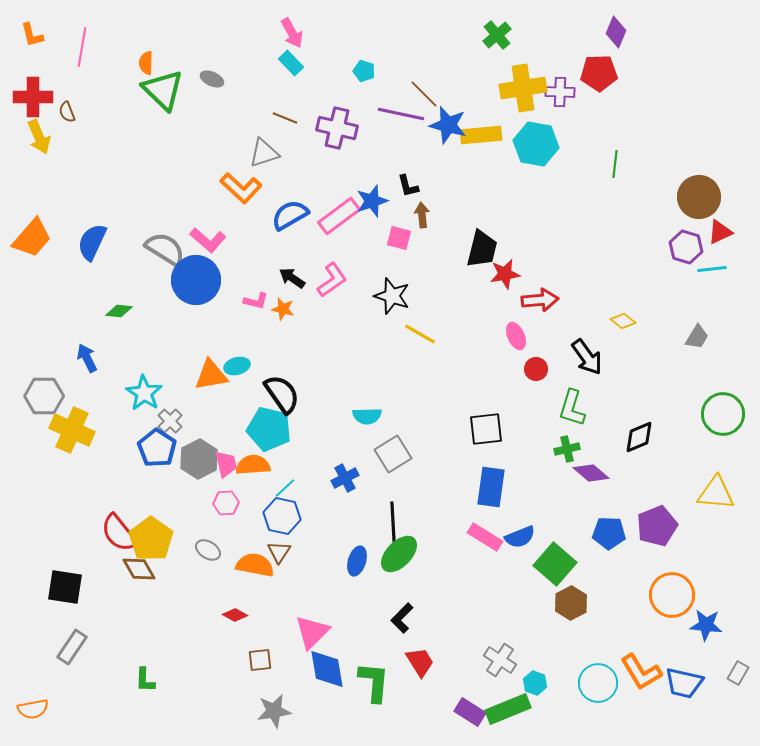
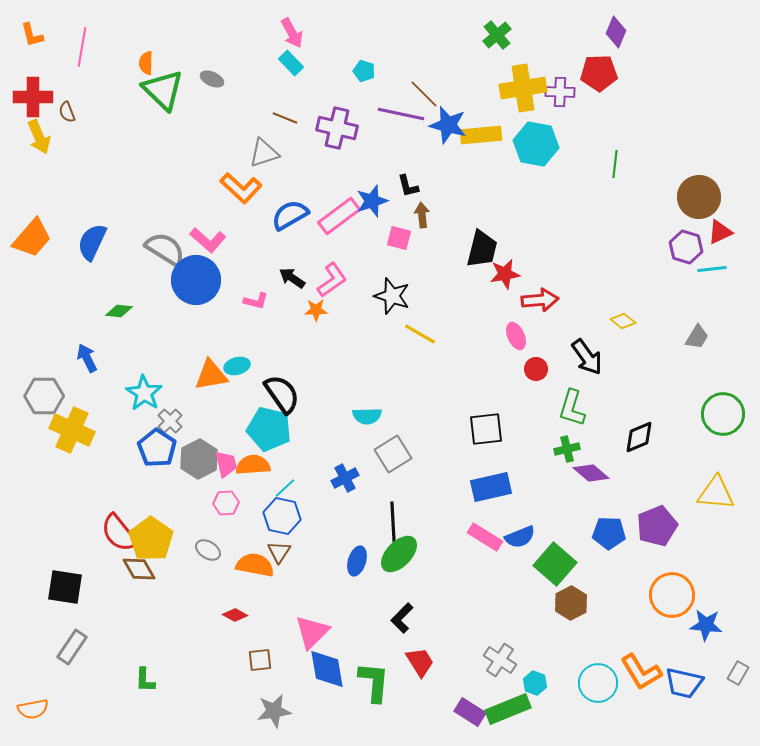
orange star at (283, 309): moved 33 px right, 1 px down; rotated 15 degrees counterclockwise
blue rectangle at (491, 487): rotated 69 degrees clockwise
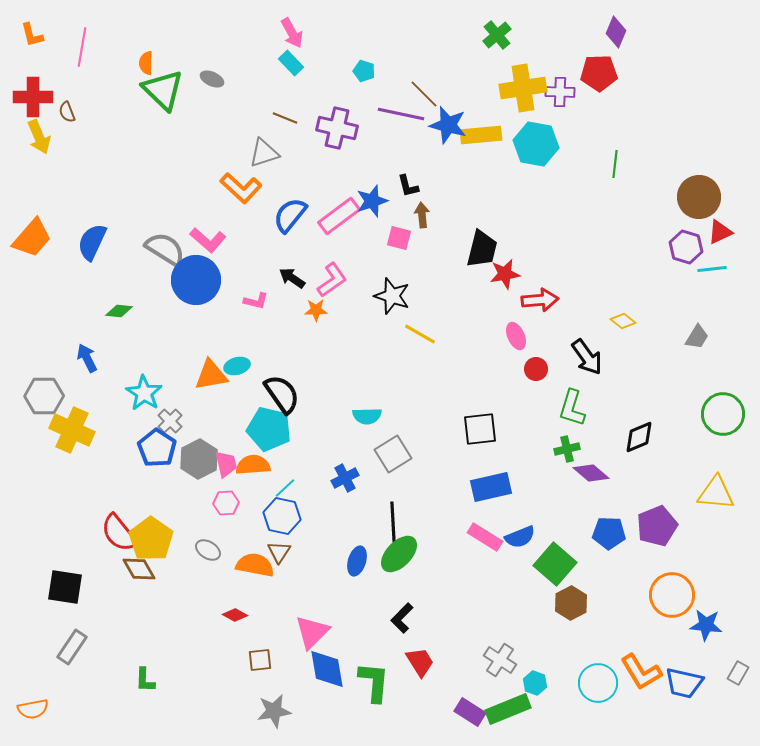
blue semicircle at (290, 215): rotated 21 degrees counterclockwise
black square at (486, 429): moved 6 px left
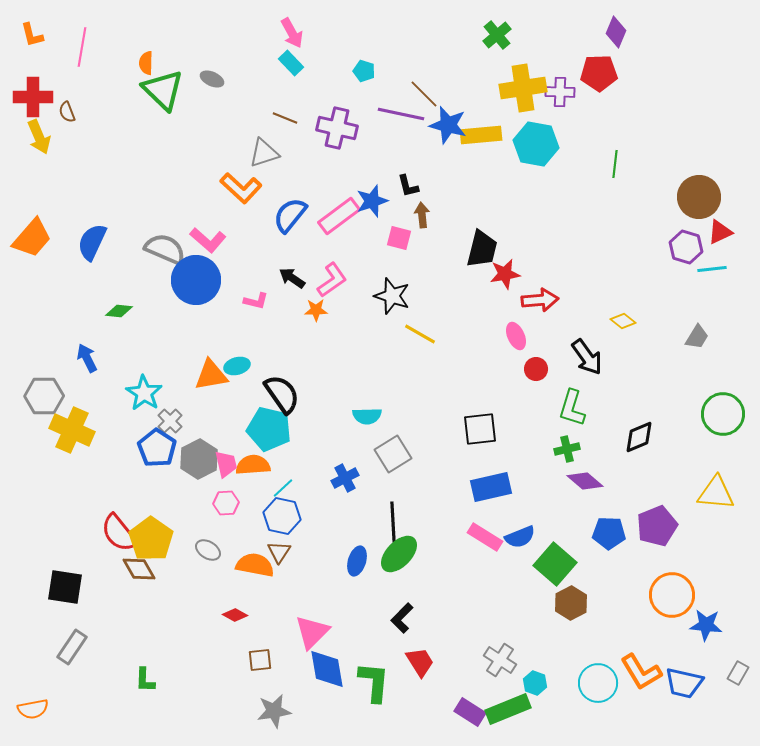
gray semicircle at (165, 249): rotated 9 degrees counterclockwise
purple diamond at (591, 473): moved 6 px left, 8 px down
cyan line at (285, 488): moved 2 px left
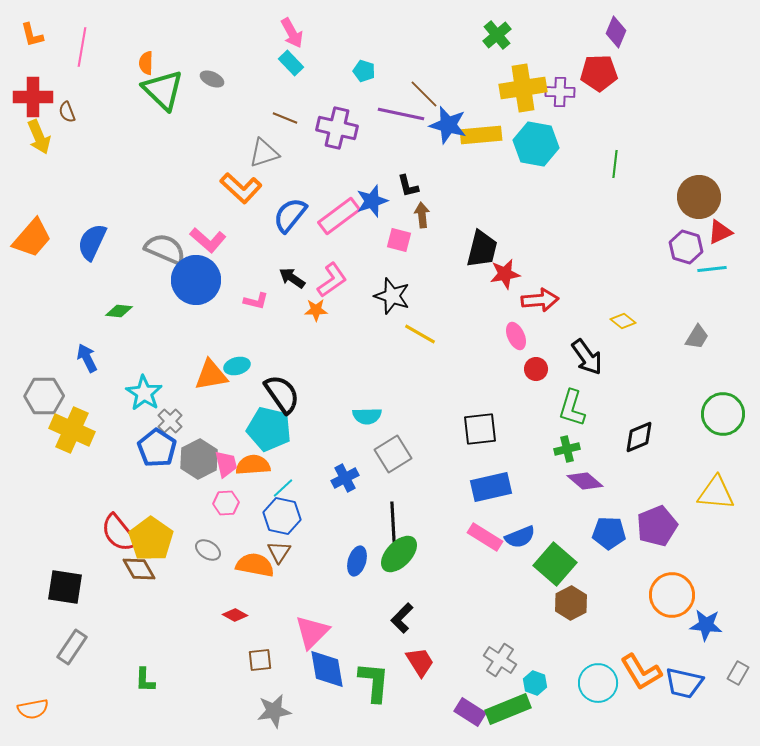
pink square at (399, 238): moved 2 px down
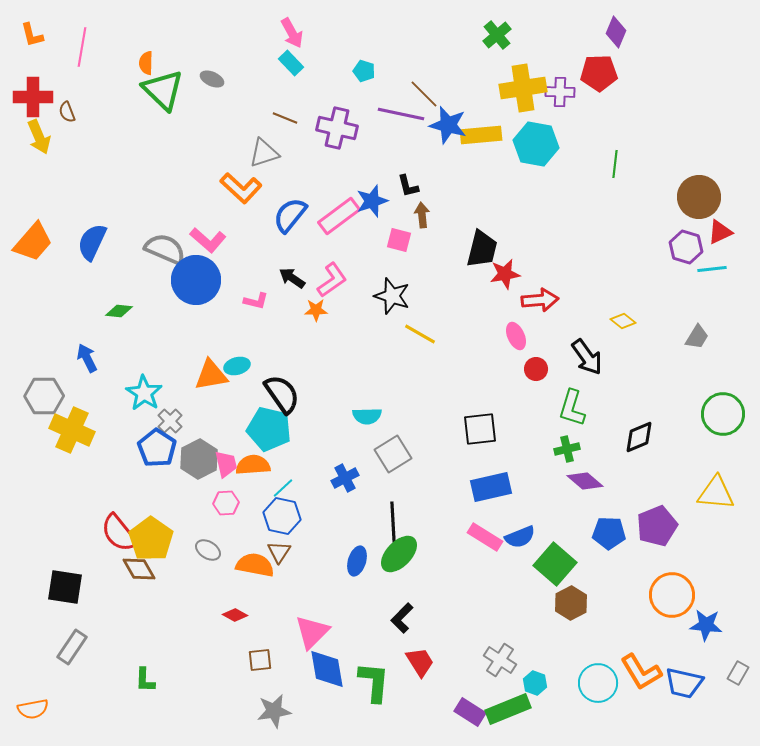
orange trapezoid at (32, 238): moved 1 px right, 4 px down
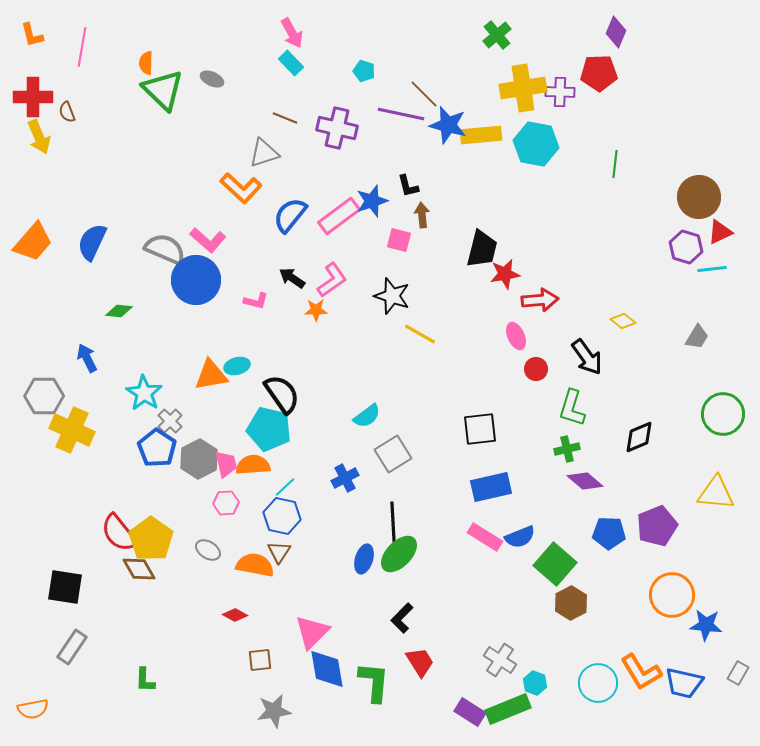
cyan semicircle at (367, 416): rotated 36 degrees counterclockwise
cyan line at (283, 488): moved 2 px right, 1 px up
blue ellipse at (357, 561): moved 7 px right, 2 px up
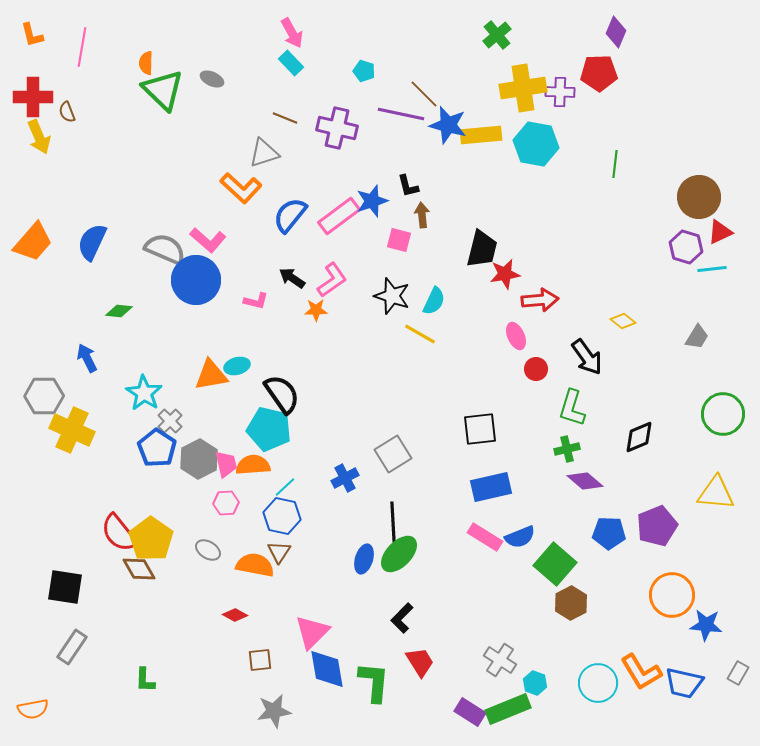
cyan semicircle at (367, 416): moved 67 px right, 115 px up; rotated 28 degrees counterclockwise
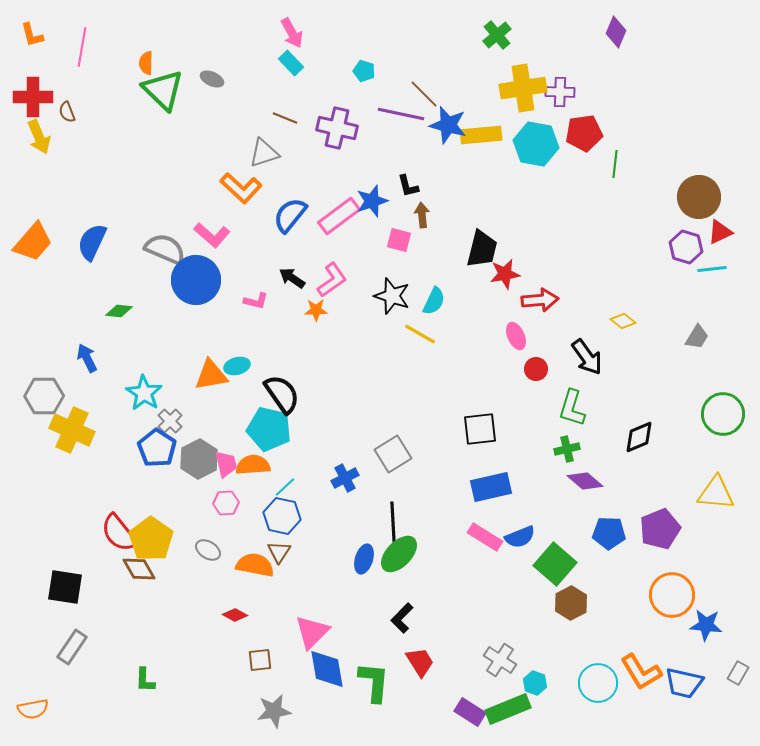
red pentagon at (599, 73): moved 15 px left, 60 px down; rotated 6 degrees counterclockwise
pink L-shape at (208, 240): moved 4 px right, 5 px up
purple pentagon at (657, 526): moved 3 px right, 3 px down
